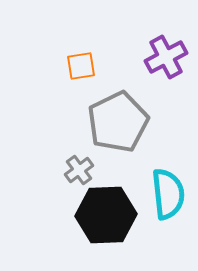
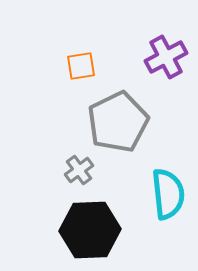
black hexagon: moved 16 px left, 15 px down
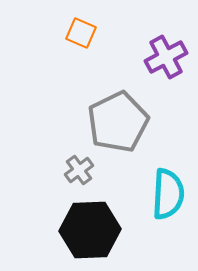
orange square: moved 33 px up; rotated 32 degrees clockwise
cyan semicircle: rotated 9 degrees clockwise
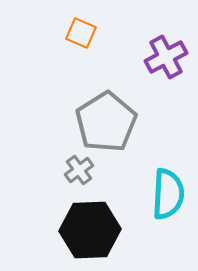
gray pentagon: moved 12 px left; rotated 6 degrees counterclockwise
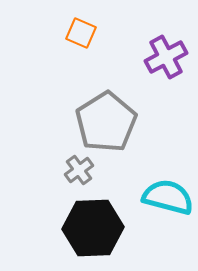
cyan semicircle: moved 3 px down; rotated 78 degrees counterclockwise
black hexagon: moved 3 px right, 2 px up
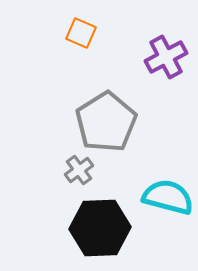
black hexagon: moved 7 px right
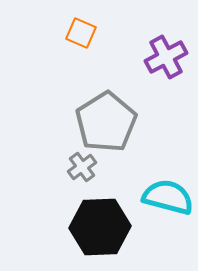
gray cross: moved 3 px right, 3 px up
black hexagon: moved 1 px up
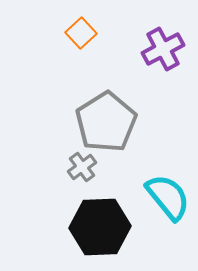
orange square: rotated 24 degrees clockwise
purple cross: moved 3 px left, 8 px up
cyan semicircle: rotated 36 degrees clockwise
